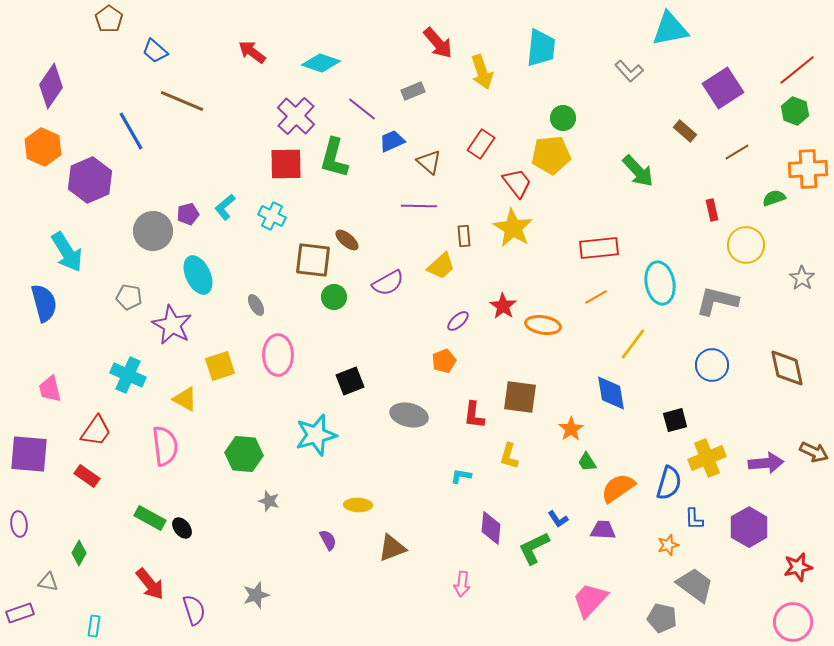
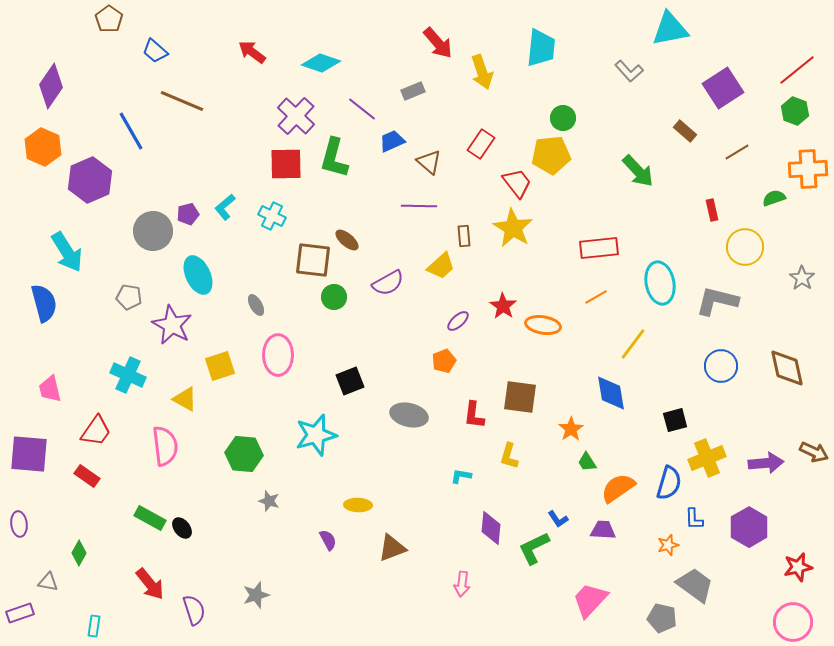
yellow circle at (746, 245): moved 1 px left, 2 px down
blue circle at (712, 365): moved 9 px right, 1 px down
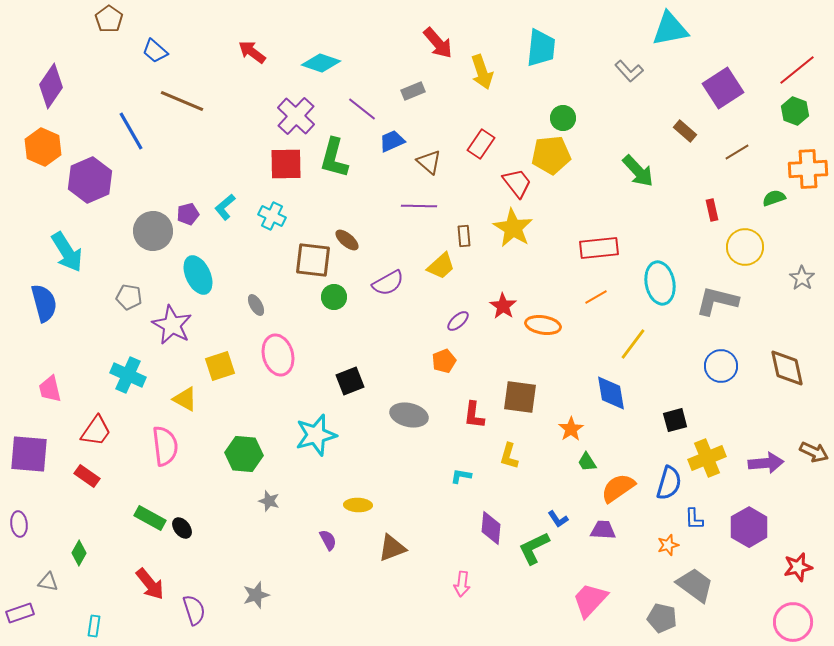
pink ellipse at (278, 355): rotated 15 degrees counterclockwise
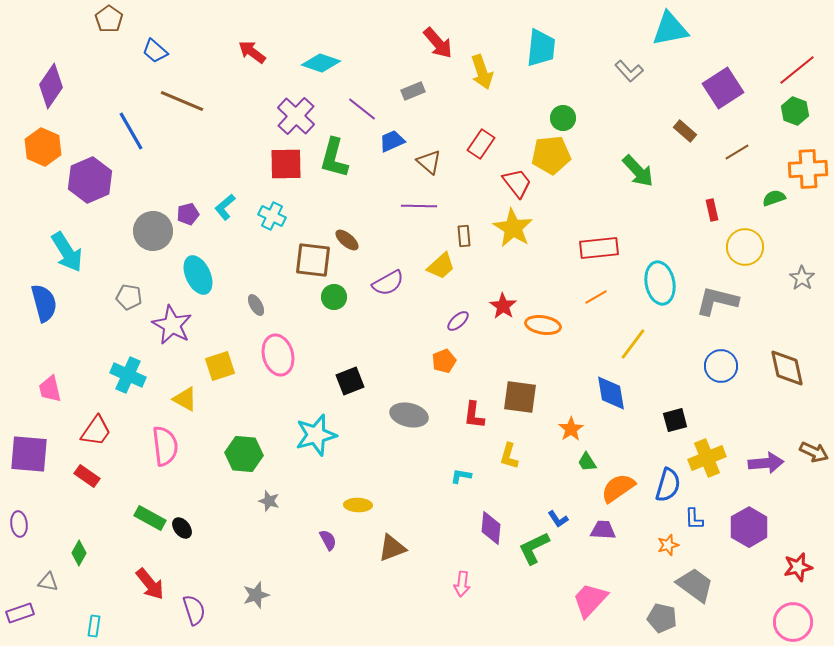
blue semicircle at (669, 483): moved 1 px left, 2 px down
